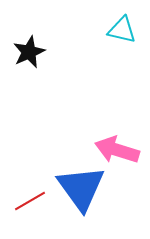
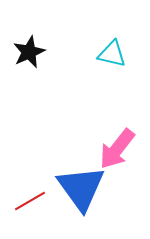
cyan triangle: moved 10 px left, 24 px down
pink arrow: moved 1 px up; rotated 69 degrees counterclockwise
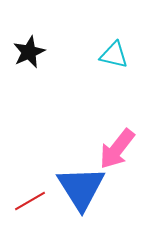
cyan triangle: moved 2 px right, 1 px down
blue triangle: rotated 4 degrees clockwise
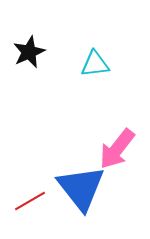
cyan triangle: moved 19 px left, 9 px down; rotated 20 degrees counterclockwise
blue triangle: rotated 6 degrees counterclockwise
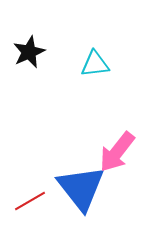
pink arrow: moved 3 px down
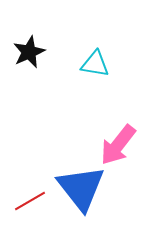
cyan triangle: rotated 16 degrees clockwise
pink arrow: moved 1 px right, 7 px up
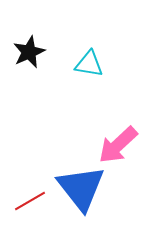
cyan triangle: moved 6 px left
pink arrow: rotated 9 degrees clockwise
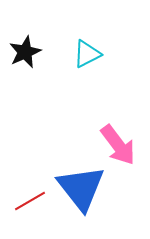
black star: moved 4 px left
cyan triangle: moved 2 px left, 10 px up; rotated 36 degrees counterclockwise
pink arrow: rotated 84 degrees counterclockwise
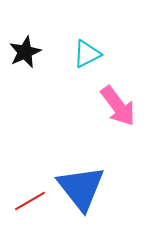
pink arrow: moved 39 px up
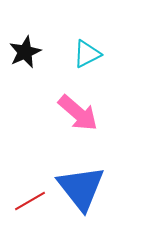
pink arrow: moved 40 px left, 7 px down; rotated 12 degrees counterclockwise
